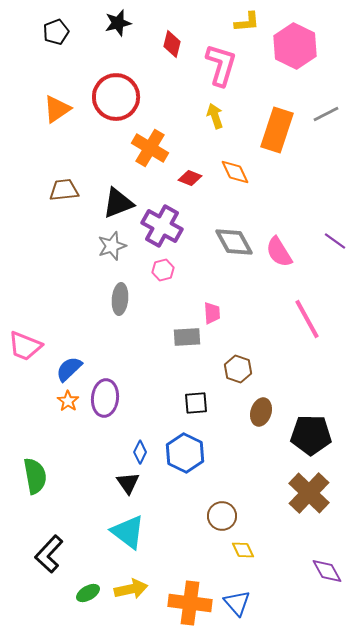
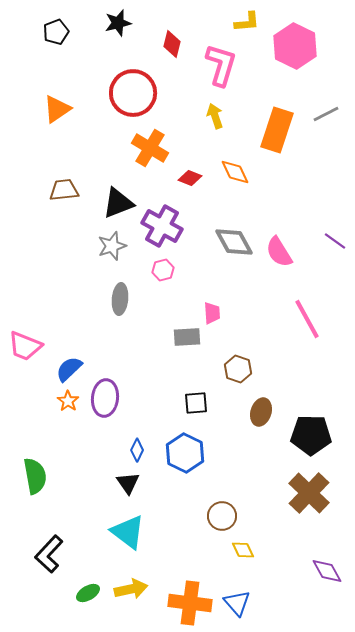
red circle at (116, 97): moved 17 px right, 4 px up
blue diamond at (140, 452): moved 3 px left, 2 px up
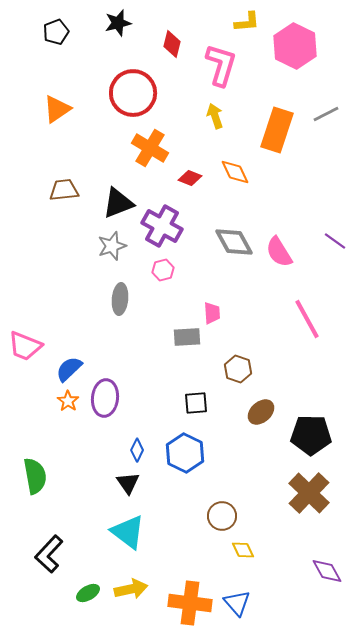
brown ellipse at (261, 412): rotated 32 degrees clockwise
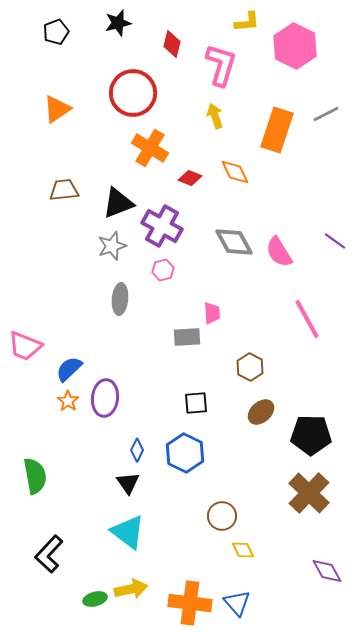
brown hexagon at (238, 369): moved 12 px right, 2 px up; rotated 8 degrees clockwise
green ellipse at (88, 593): moved 7 px right, 6 px down; rotated 15 degrees clockwise
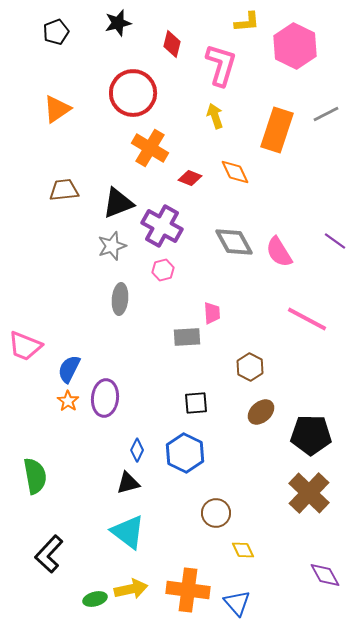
pink line at (307, 319): rotated 33 degrees counterclockwise
blue semicircle at (69, 369): rotated 20 degrees counterclockwise
black triangle at (128, 483): rotated 50 degrees clockwise
brown circle at (222, 516): moved 6 px left, 3 px up
purple diamond at (327, 571): moved 2 px left, 4 px down
orange cross at (190, 603): moved 2 px left, 13 px up
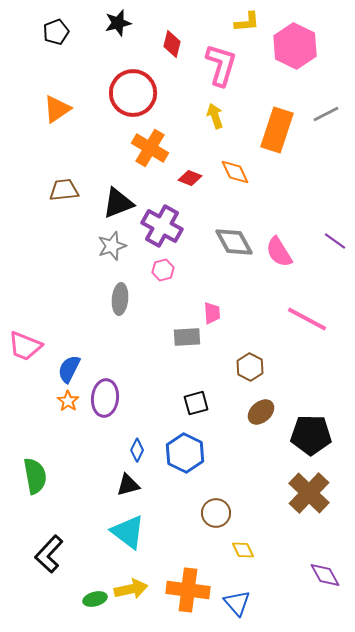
black square at (196, 403): rotated 10 degrees counterclockwise
black triangle at (128, 483): moved 2 px down
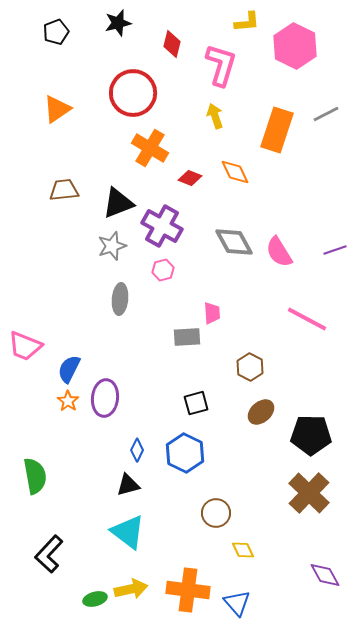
purple line at (335, 241): moved 9 px down; rotated 55 degrees counterclockwise
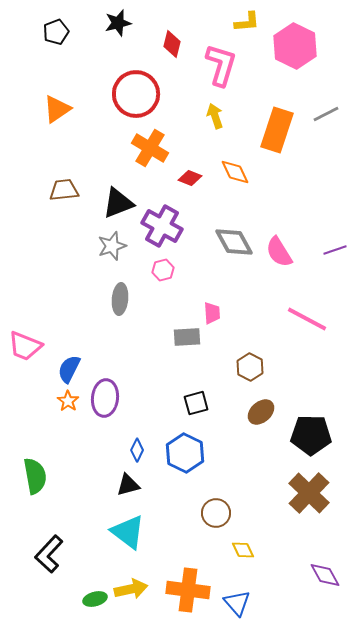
red circle at (133, 93): moved 3 px right, 1 px down
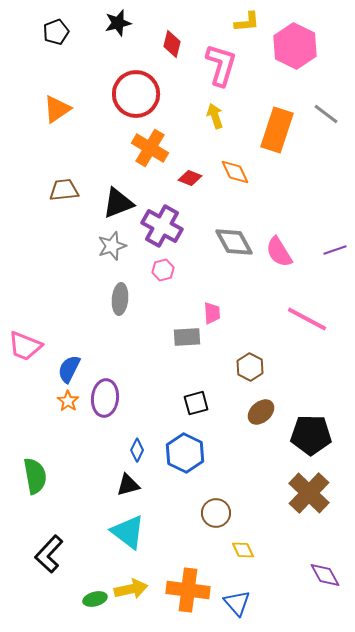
gray line at (326, 114): rotated 64 degrees clockwise
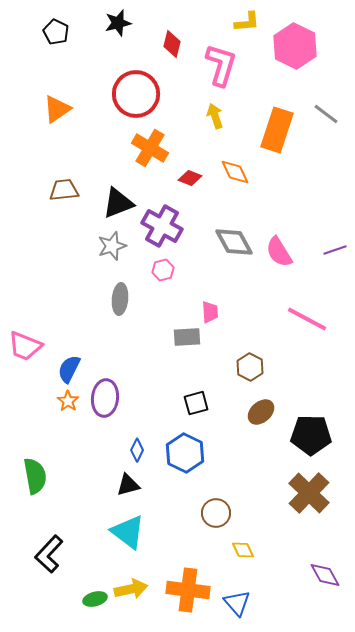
black pentagon at (56, 32): rotated 25 degrees counterclockwise
pink trapezoid at (212, 313): moved 2 px left, 1 px up
